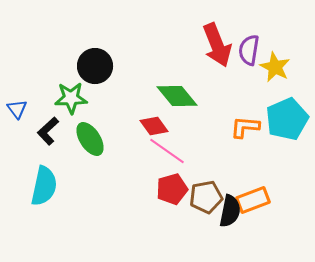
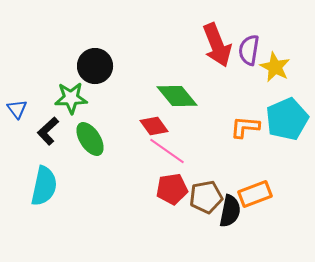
red pentagon: rotated 8 degrees clockwise
orange rectangle: moved 2 px right, 6 px up
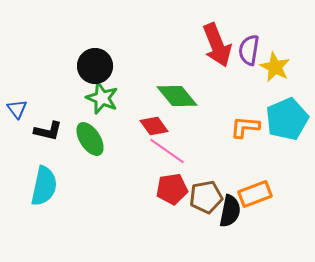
green star: moved 31 px right; rotated 24 degrees clockwise
black L-shape: rotated 124 degrees counterclockwise
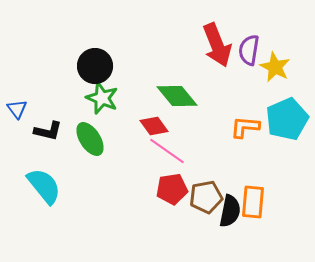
cyan semicircle: rotated 51 degrees counterclockwise
orange rectangle: moved 2 px left, 8 px down; rotated 64 degrees counterclockwise
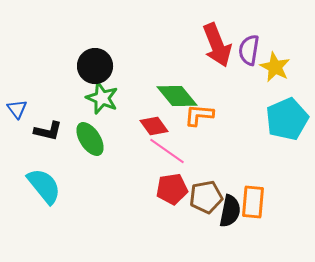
orange L-shape: moved 46 px left, 12 px up
